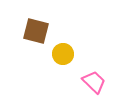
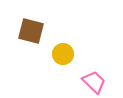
brown square: moved 5 px left
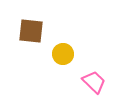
brown square: rotated 8 degrees counterclockwise
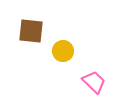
yellow circle: moved 3 px up
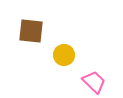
yellow circle: moved 1 px right, 4 px down
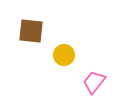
pink trapezoid: rotated 95 degrees counterclockwise
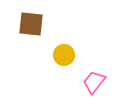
brown square: moved 7 px up
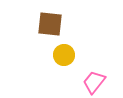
brown square: moved 19 px right
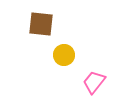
brown square: moved 9 px left
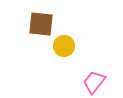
yellow circle: moved 9 px up
